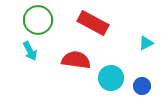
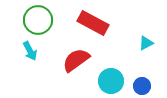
red semicircle: rotated 44 degrees counterclockwise
cyan circle: moved 3 px down
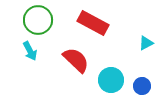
red semicircle: rotated 80 degrees clockwise
cyan circle: moved 1 px up
